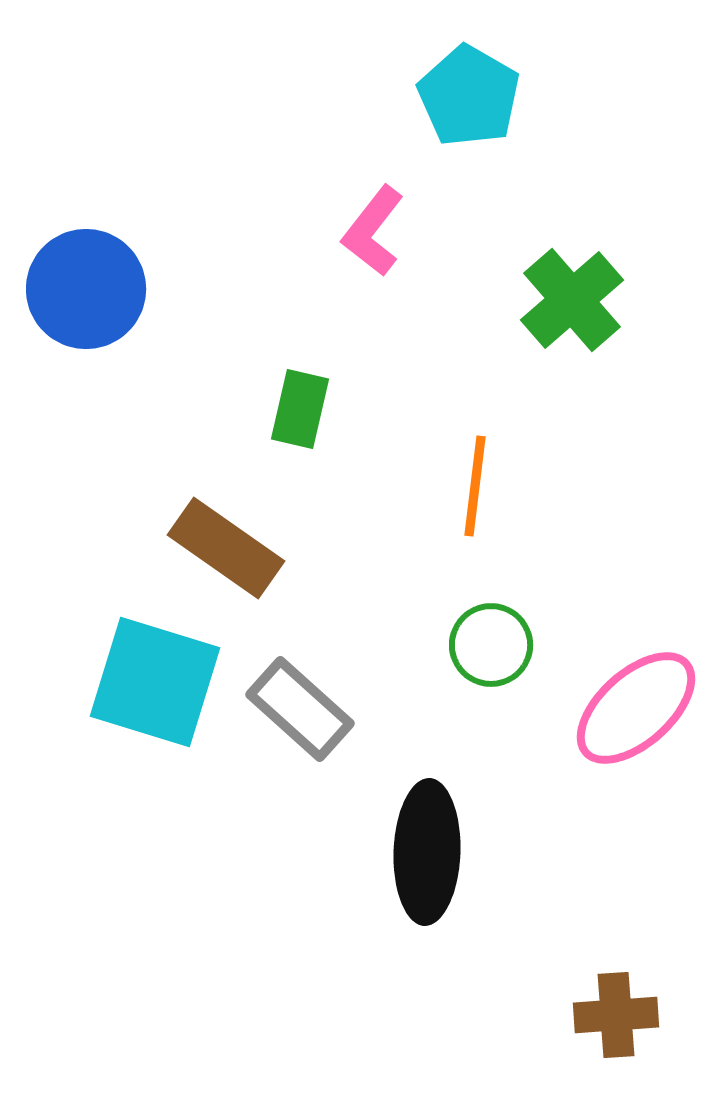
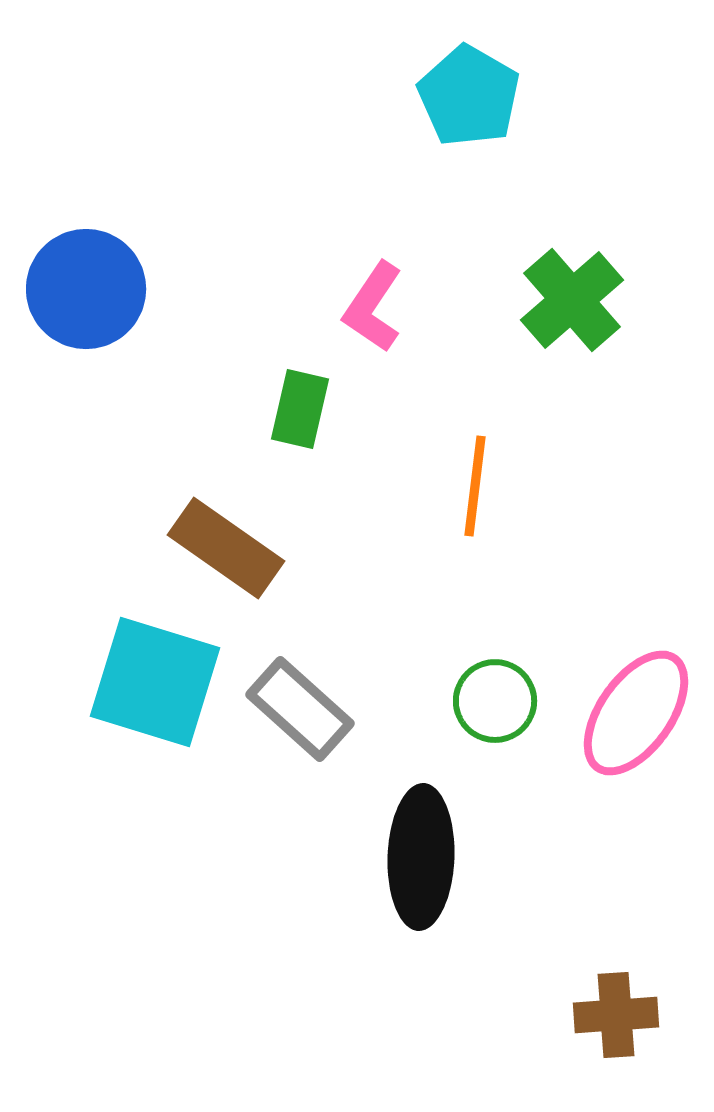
pink L-shape: moved 76 px down; rotated 4 degrees counterclockwise
green circle: moved 4 px right, 56 px down
pink ellipse: moved 5 px down; rotated 13 degrees counterclockwise
black ellipse: moved 6 px left, 5 px down
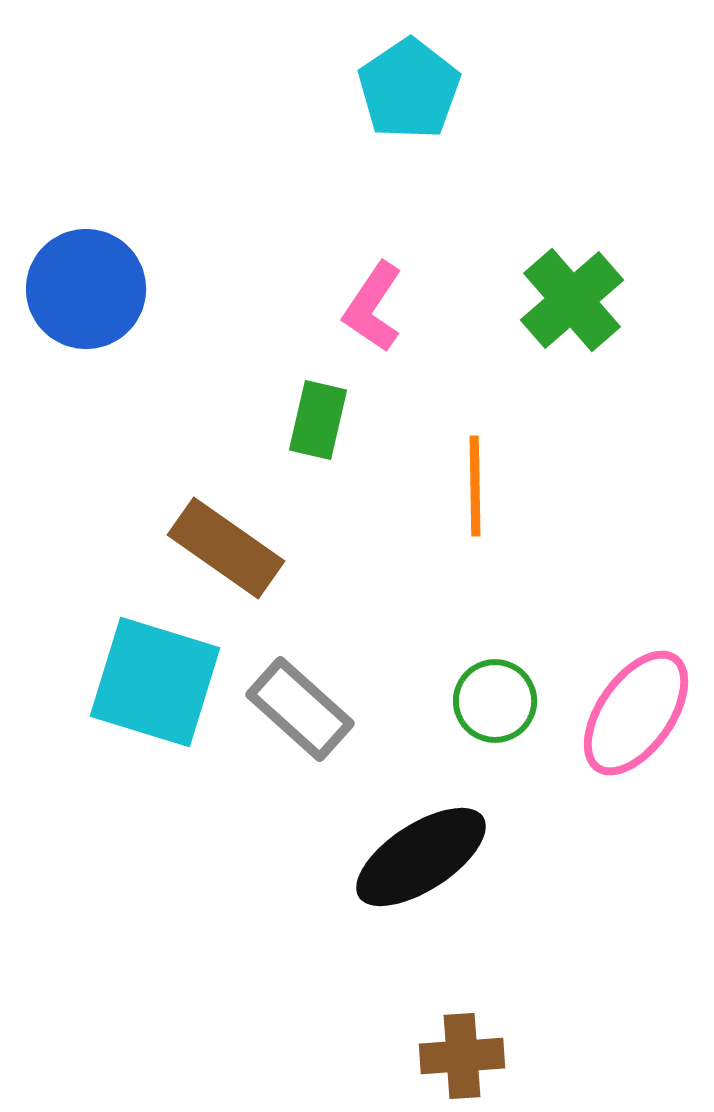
cyan pentagon: moved 60 px left, 7 px up; rotated 8 degrees clockwise
green rectangle: moved 18 px right, 11 px down
orange line: rotated 8 degrees counterclockwise
black ellipse: rotated 55 degrees clockwise
brown cross: moved 154 px left, 41 px down
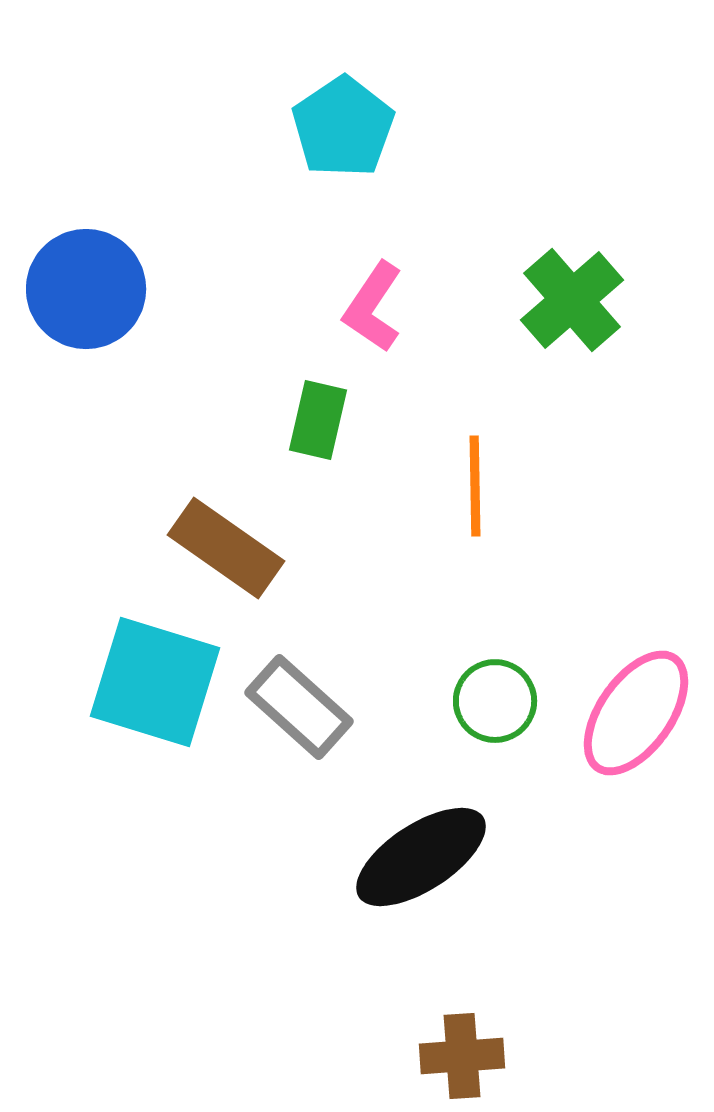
cyan pentagon: moved 66 px left, 38 px down
gray rectangle: moved 1 px left, 2 px up
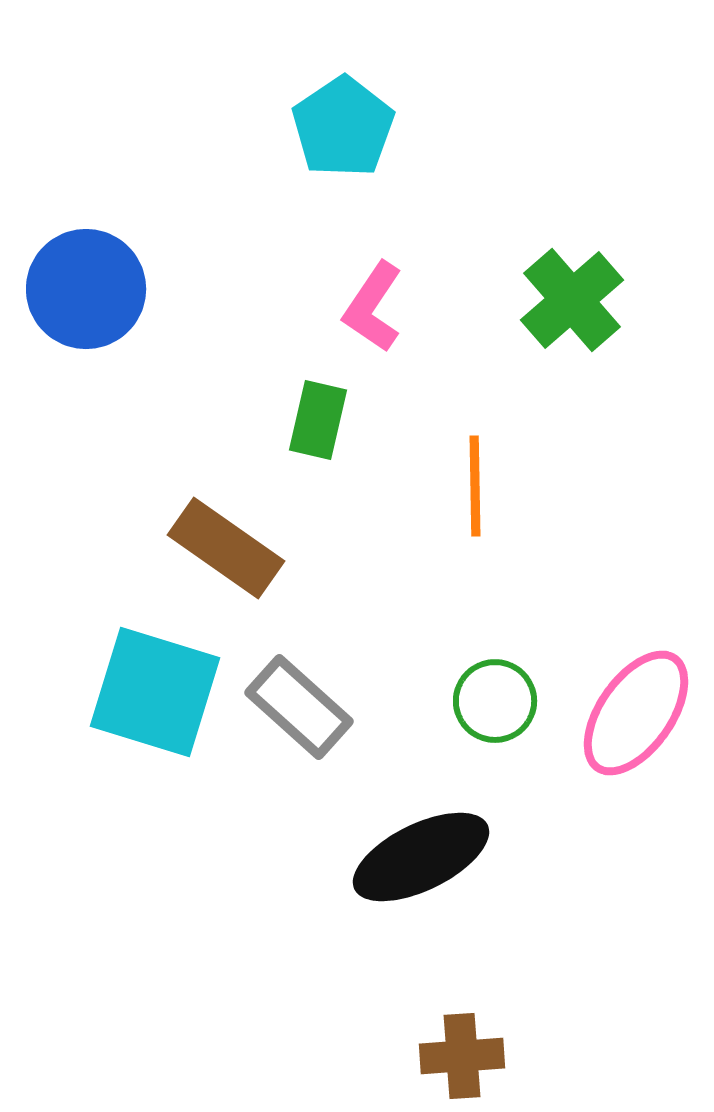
cyan square: moved 10 px down
black ellipse: rotated 7 degrees clockwise
